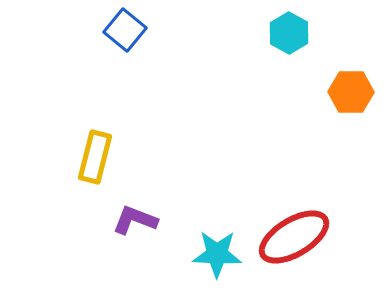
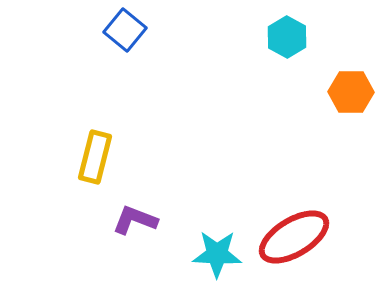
cyan hexagon: moved 2 px left, 4 px down
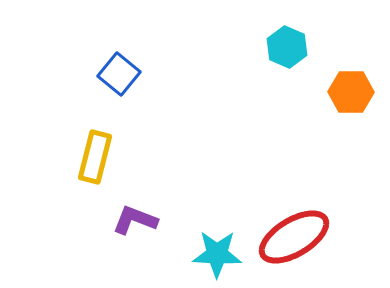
blue square: moved 6 px left, 44 px down
cyan hexagon: moved 10 px down; rotated 6 degrees counterclockwise
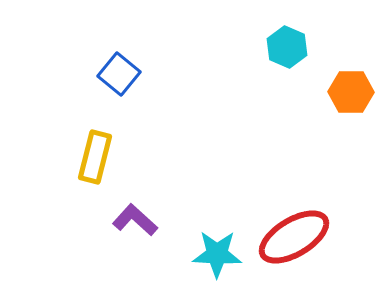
purple L-shape: rotated 21 degrees clockwise
